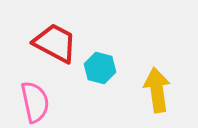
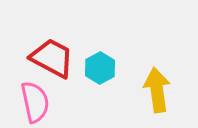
red trapezoid: moved 3 px left, 15 px down
cyan hexagon: rotated 16 degrees clockwise
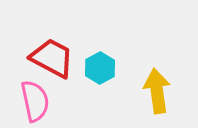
yellow arrow: moved 1 px down
pink semicircle: moved 1 px up
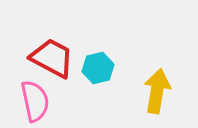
cyan hexagon: moved 2 px left; rotated 16 degrees clockwise
yellow arrow: rotated 18 degrees clockwise
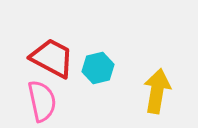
pink semicircle: moved 7 px right
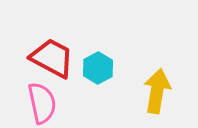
cyan hexagon: rotated 16 degrees counterclockwise
pink semicircle: moved 2 px down
